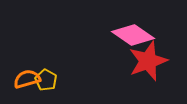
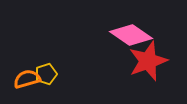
pink diamond: moved 2 px left
yellow pentagon: moved 6 px up; rotated 25 degrees clockwise
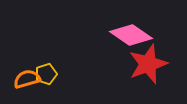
red star: moved 3 px down
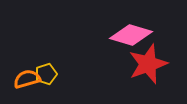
pink diamond: rotated 18 degrees counterclockwise
